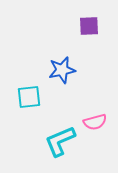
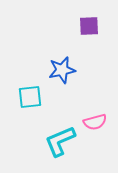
cyan square: moved 1 px right
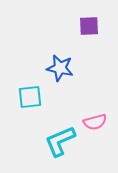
blue star: moved 2 px left, 2 px up; rotated 24 degrees clockwise
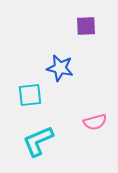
purple square: moved 3 px left
cyan square: moved 2 px up
cyan L-shape: moved 22 px left
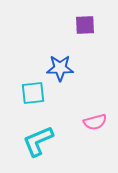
purple square: moved 1 px left, 1 px up
blue star: rotated 12 degrees counterclockwise
cyan square: moved 3 px right, 2 px up
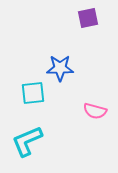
purple square: moved 3 px right, 7 px up; rotated 10 degrees counterclockwise
pink semicircle: moved 11 px up; rotated 30 degrees clockwise
cyan L-shape: moved 11 px left
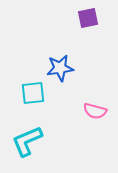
blue star: rotated 8 degrees counterclockwise
